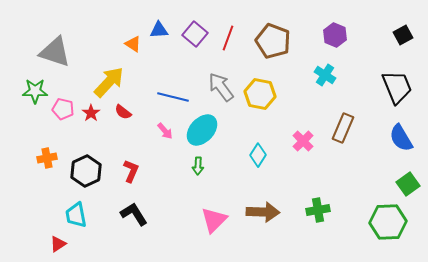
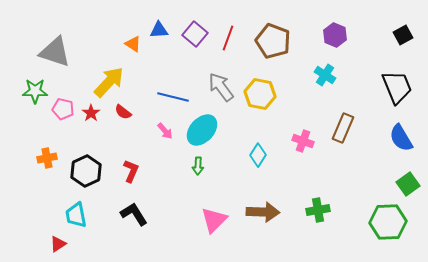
pink cross: rotated 25 degrees counterclockwise
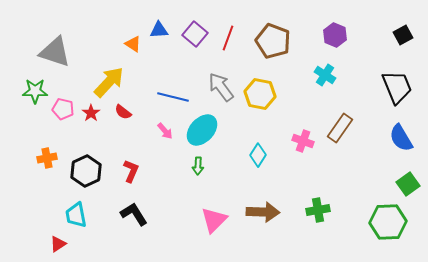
brown rectangle: moved 3 px left; rotated 12 degrees clockwise
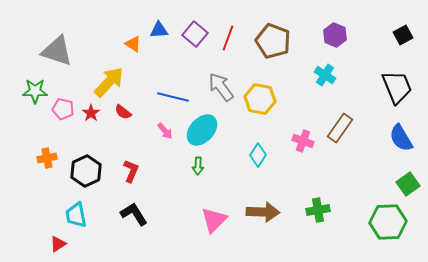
gray triangle: moved 2 px right, 1 px up
yellow hexagon: moved 5 px down
